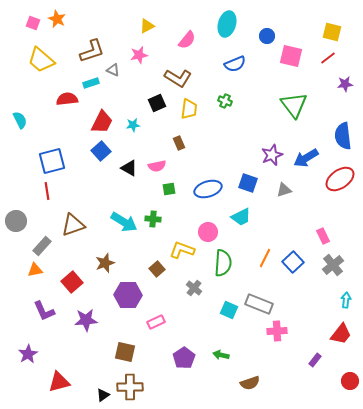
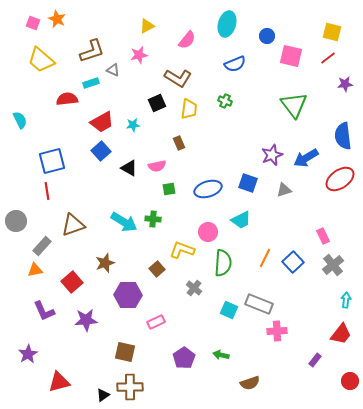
red trapezoid at (102, 122): rotated 35 degrees clockwise
cyan trapezoid at (241, 217): moved 3 px down
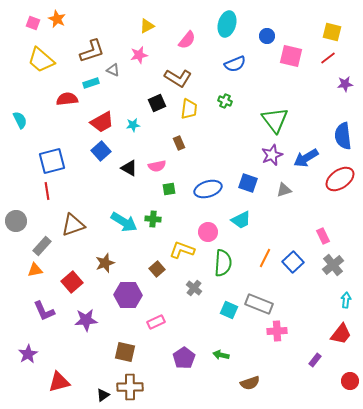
green triangle at (294, 105): moved 19 px left, 15 px down
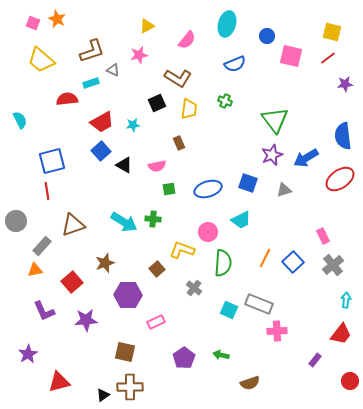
black triangle at (129, 168): moved 5 px left, 3 px up
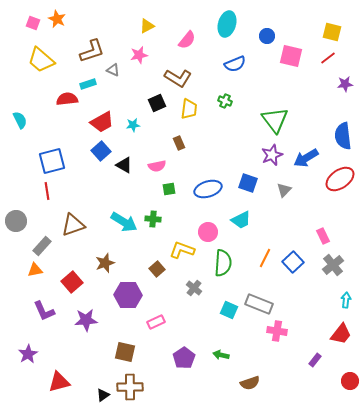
cyan rectangle at (91, 83): moved 3 px left, 1 px down
gray triangle at (284, 190): rotated 28 degrees counterclockwise
pink cross at (277, 331): rotated 12 degrees clockwise
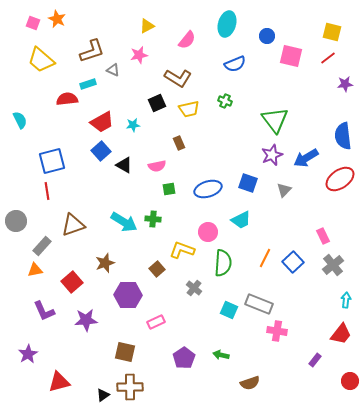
yellow trapezoid at (189, 109): rotated 70 degrees clockwise
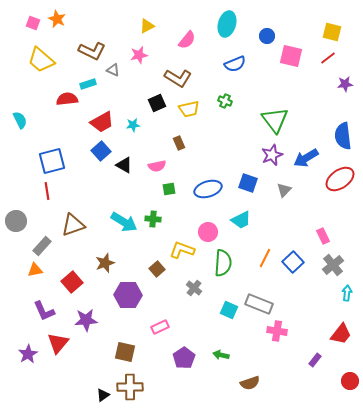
brown L-shape at (92, 51): rotated 44 degrees clockwise
cyan arrow at (346, 300): moved 1 px right, 7 px up
pink rectangle at (156, 322): moved 4 px right, 5 px down
red triangle at (59, 382): moved 1 px left, 39 px up; rotated 35 degrees counterclockwise
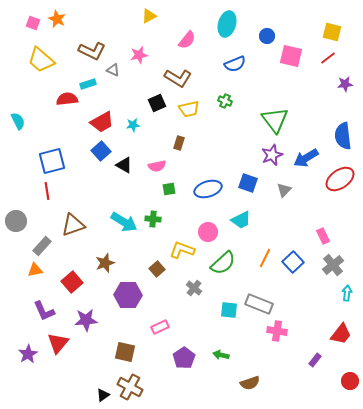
yellow triangle at (147, 26): moved 2 px right, 10 px up
cyan semicircle at (20, 120): moved 2 px left, 1 px down
brown rectangle at (179, 143): rotated 40 degrees clockwise
green semicircle at (223, 263): rotated 44 degrees clockwise
cyan square at (229, 310): rotated 18 degrees counterclockwise
brown cross at (130, 387): rotated 30 degrees clockwise
